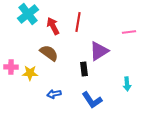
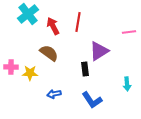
black rectangle: moved 1 px right
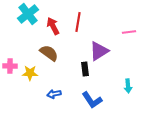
pink cross: moved 1 px left, 1 px up
cyan arrow: moved 1 px right, 2 px down
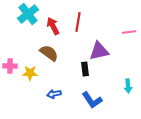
purple triangle: rotated 20 degrees clockwise
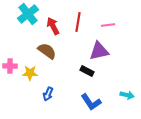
pink line: moved 21 px left, 7 px up
brown semicircle: moved 2 px left, 2 px up
black rectangle: moved 2 px right, 2 px down; rotated 56 degrees counterclockwise
cyan arrow: moved 1 px left, 9 px down; rotated 72 degrees counterclockwise
blue arrow: moved 6 px left; rotated 56 degrees counterclockwise
blue L-shape: moved 1 px left, 2 px down
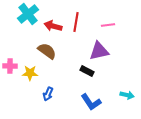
red line: moved 2 px left
red arrow: rotated 48 degrees counterclockwise
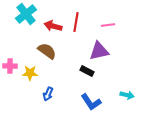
cyan cross: moved 2 px left
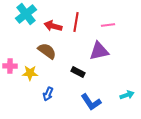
black rectangle: moved 9 px left, 1 px down
cyan arrow: rotated 32 degrees counterclockwise
